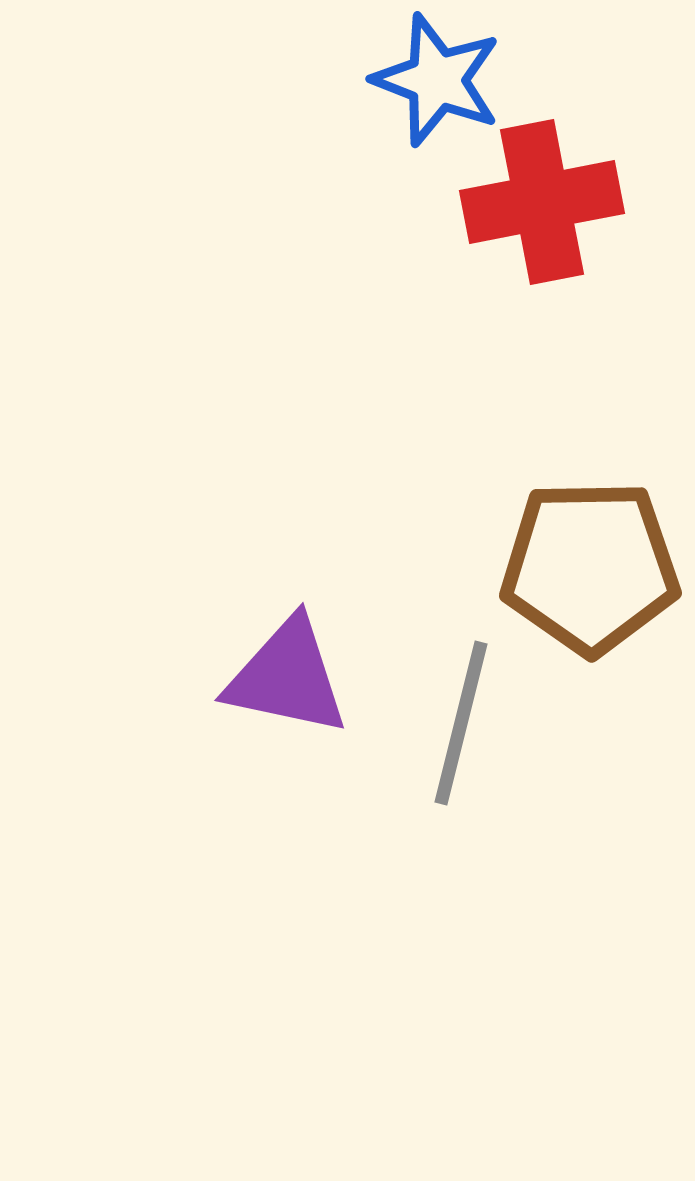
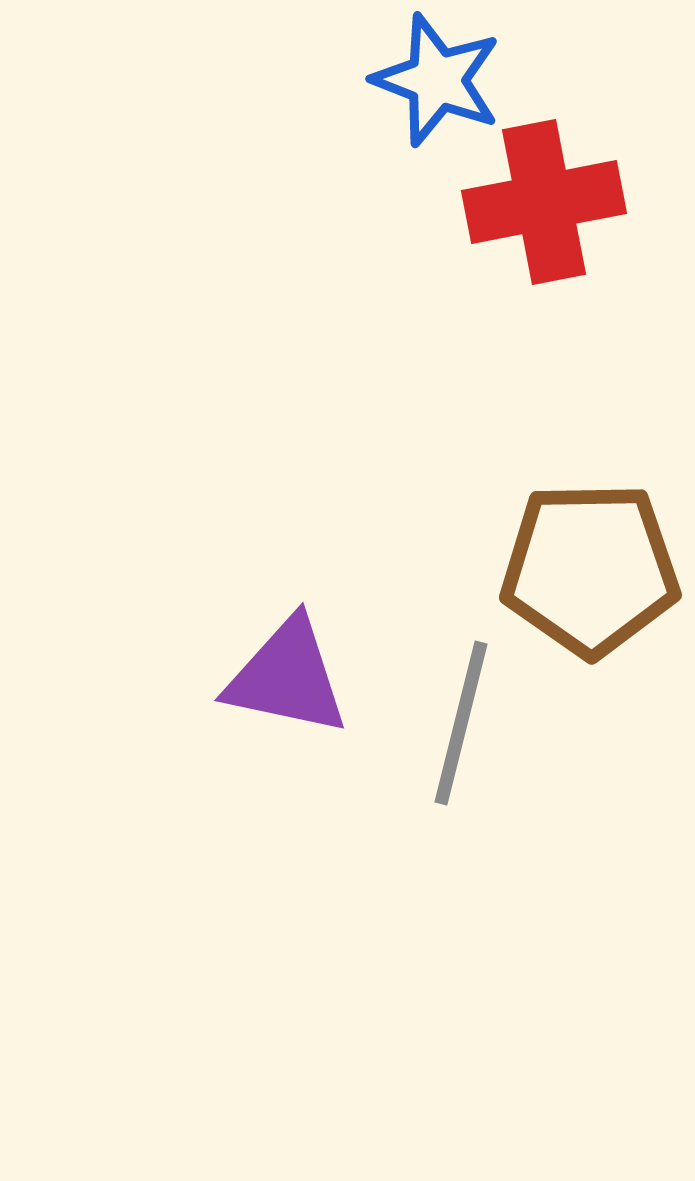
red cross: moved 2 px right
brown pentagon: moved 2 px down
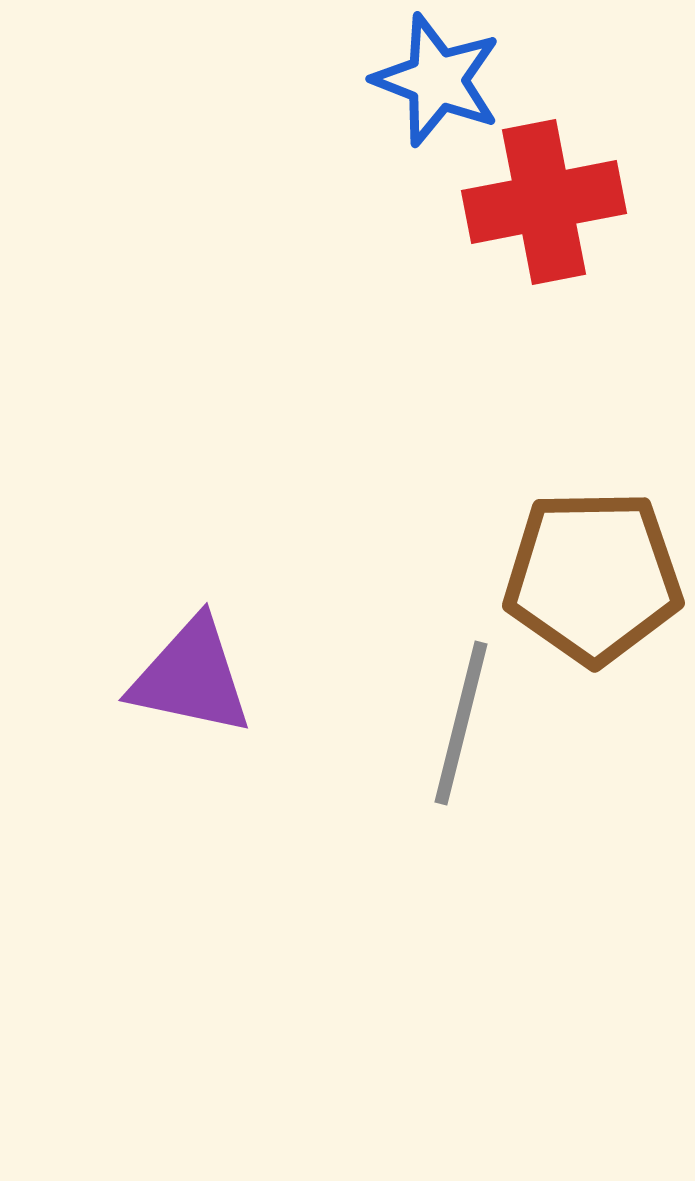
brown pentagon: moved 3 px right, 8 px down
purple triangle: moved 96 px left
